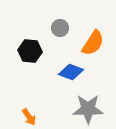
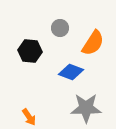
gray star: moved 2 px left, 1 px up
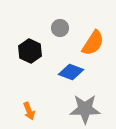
black hexagon: rotated 20 degrees clockwise
gray star: moved 1 px left, 1 px down
orange arrow: moved 6 px up; rotated 12 degrees clockwise
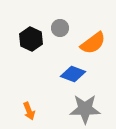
orange semicircle: rotated 20 degrees clockwise
black hexagon: moved 1 px right, 12 px up
blue diamond: moved 2 px right, 2 px down
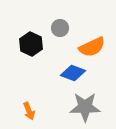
black hexagon: moved 5 px down
orange semicircle: moved 1 px left, 4 px down; rotated 12 degrees clockwise
blue diamond: moved 1 px up
gray star: moved 2 px up
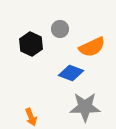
gray circle: moved 1 px down
blue diamond: moved 2 px left
orange arrow: moved 2 px right, 6 px down
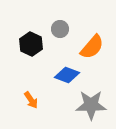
orange semicircle: rotated 24 degrees counterclockwise
blue diamond: moved 4 px left, 2 px down
gray star: moved 6 px right, 2 px up
orange arrow: moved 17 px up; rotated 12 degrees counterclockwise
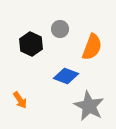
orange semicircle: rotated 20 degrees counterclockwise
blue diamond: moved 1 px left, 1 px down
orange arrow: moved 11 px left
gray star: moved 2 px left, 1 px down; rotated 28 degrees clockwise
